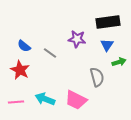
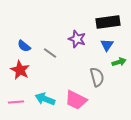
purple star: rotated 12 degrees clockwise
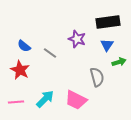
cyan arrow: rotated 114 degrees clockwise
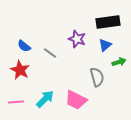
blue triangle: moved 2 px left; rotated 16 degrees clockwise
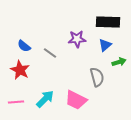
black rectangle: rotated 10 degrees clockwise
purple star: rotated 24 degrees counterclockwise
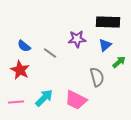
green arrow: rotated 24 degrees counterclockwise
cyan arrow: moved 1 px left, 1 px up
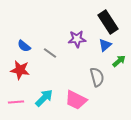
black rectangle: rotated 55 degrees clockwise
green arrow: moved 1 px up
red star: rotated 18 degrees counterclockwise
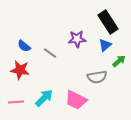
gray semicircle: rotated 96 degrees clockwise
